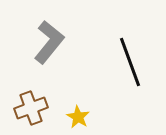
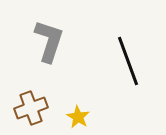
gray L-shape: moved 1 px up; rotated 21 degrees counterclockwise
black line: moved 2 px left, 1 px up
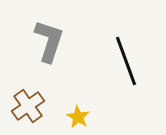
black line: moved 2 px left
brown cross: moved 3 px left, 2 px up; rotated 16 degrees counterclockwise
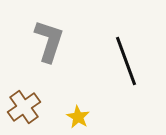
brown cross: moved 4 px left, 1 px down
